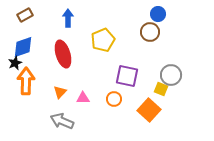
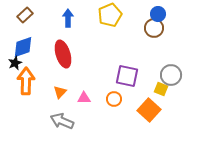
brown rectangle: rotated 14 degrees counterclockwise
brown circle: moved 4 px right, 4 px up
yellow pentagon: moved 7 px right, 25 px up
pink triangle: moved 1 px right
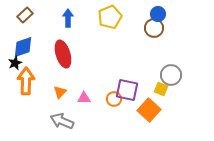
yellow pentagon: moved 2 px down
purple square: moved 14 px down
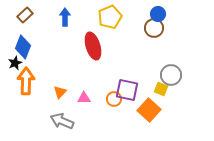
blue arrow: moved 3 px left, 1 px up
blue diamond: rotated 50 degrees counterclockwise
red ellipse: moved 30 px right, 8 px up
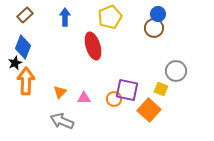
gray circle: moved 5 px right, 4 px up
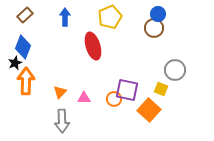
gray circle: moved 1 px left, 1 px up
gray arrow: rotated 115 degrees counterclockwise
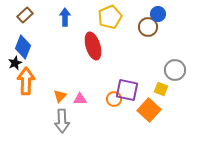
brown circle: moved 6 px left, 1 px up
orange triangle: moved 4 px down
pink triangle: moved 4 px left, 1 px down
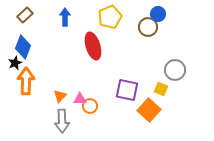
orange circle: moved 24 px left, 7 px down
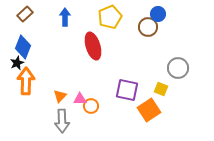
brown rectangle: moved 1 px up
black star: moved 2 px right
gray circle: moved 3 px right, 2 px up
orange circle: moved 1 px right
orange square: rotated 15 degrees clockwise
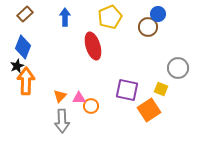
black star: moved 3 px down
pink triangle: moved 1 px left, 1 px up
